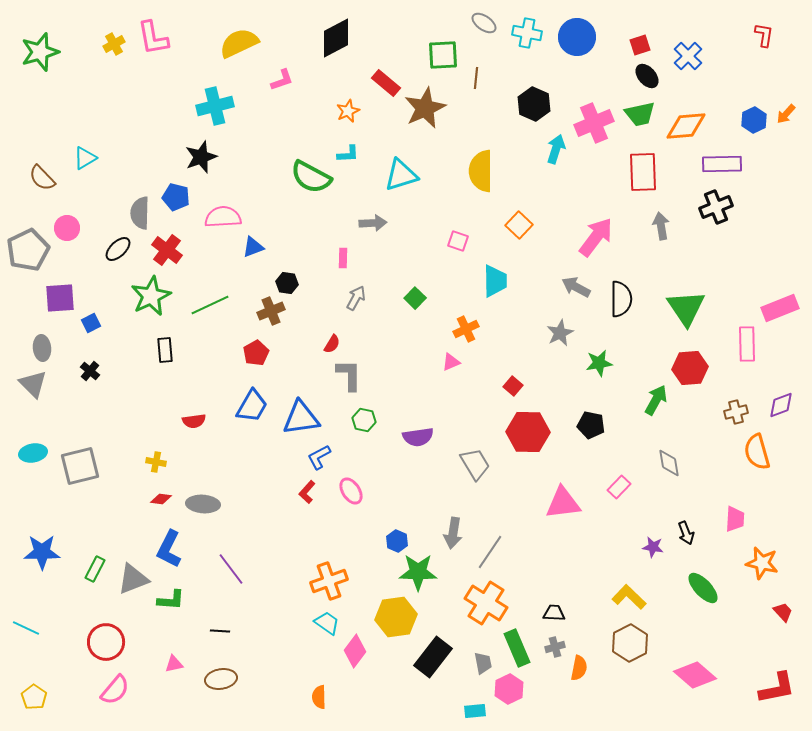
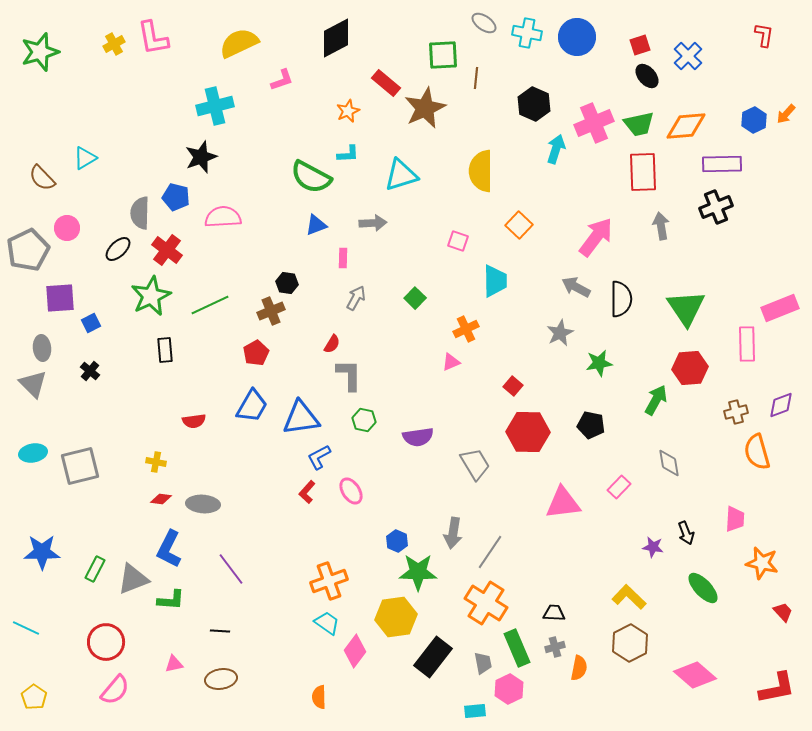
green trapezoid at (640, 114): moved 1 px left, 10 px down
blue triangle at (253, 247): moved 63 px right, 22 px up
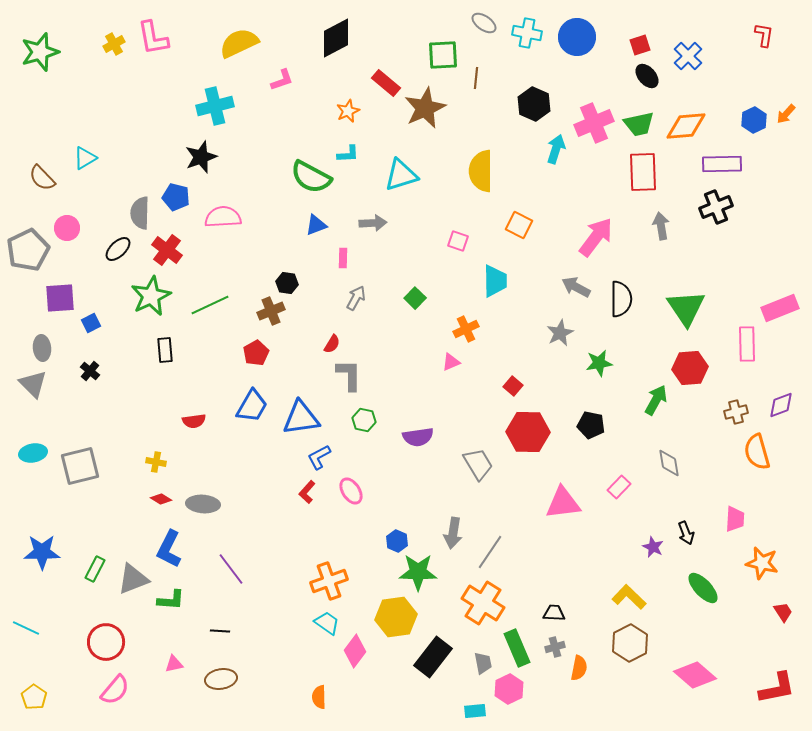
orange square at (519, 225): rotated 16 degrees counterclockwise
gray trapezoid at (475, 464): moved 3 px right
red diamond at (161, 499): rotated 25 degrees clockwise
purple star at (653, 547): rotated 15 degrees clockwise
orange cross at (486, 603): moved 3 px left
red trapezoid at (783, 612): rotated 10 degrees clockwise
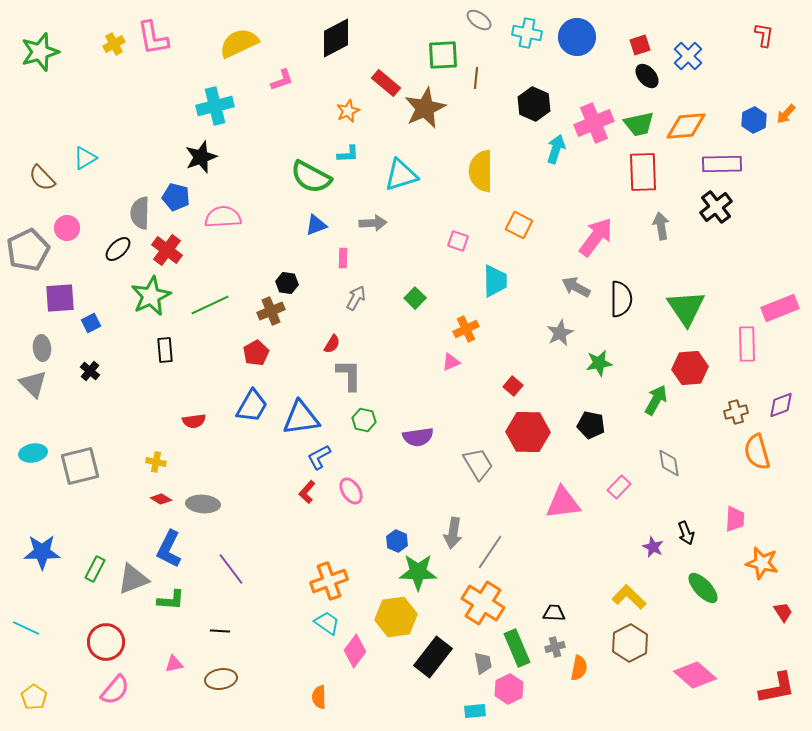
gray ellipse at (484, 23): moved 5 px left, 3 px up
black cross at (716, 207): rotated 16 degrees counterclockwise
